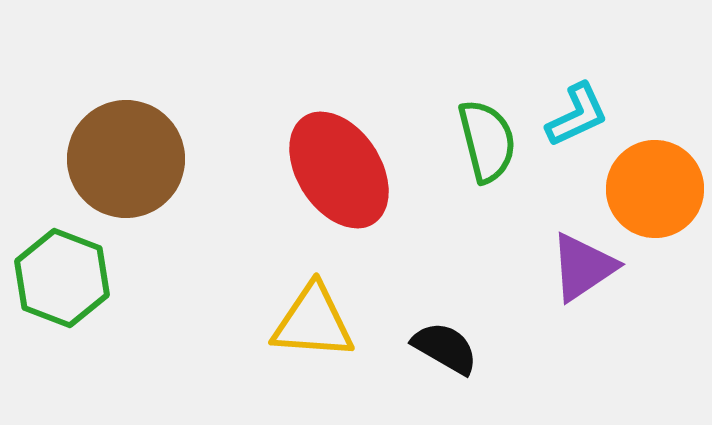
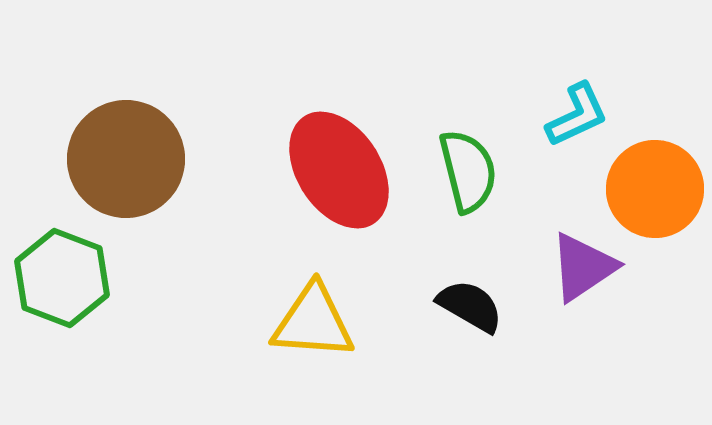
green semicircle: moved 19 px left, 30 px down
black semicircle: moved 25 px right, 42 px up
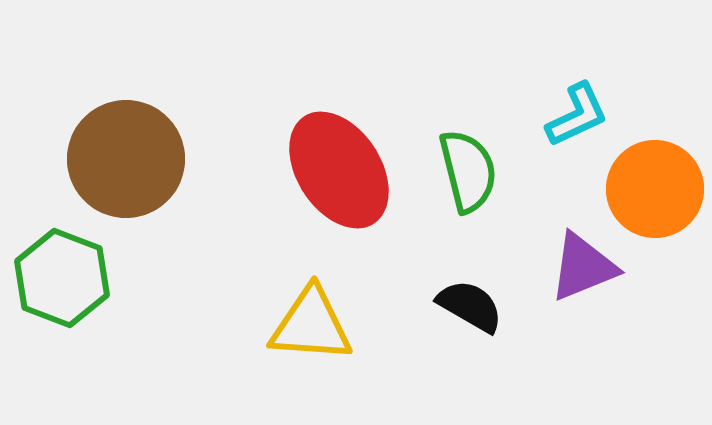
purple triangle: rotated 12 degrees clockwise
yellow triangle: moved 2 px left, 3 px down
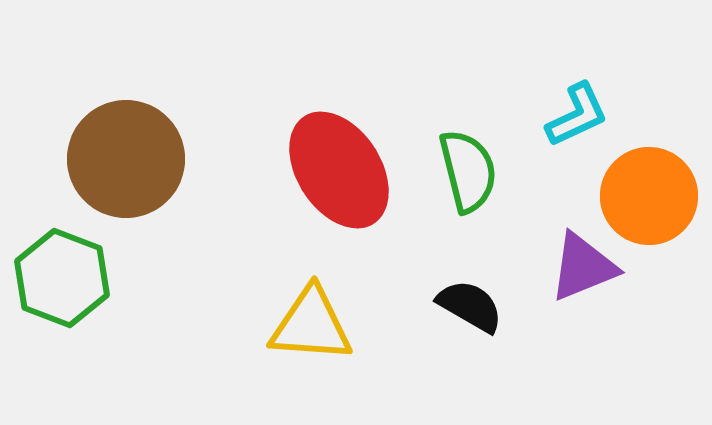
orange circle: moved 6 px left, 7 px down
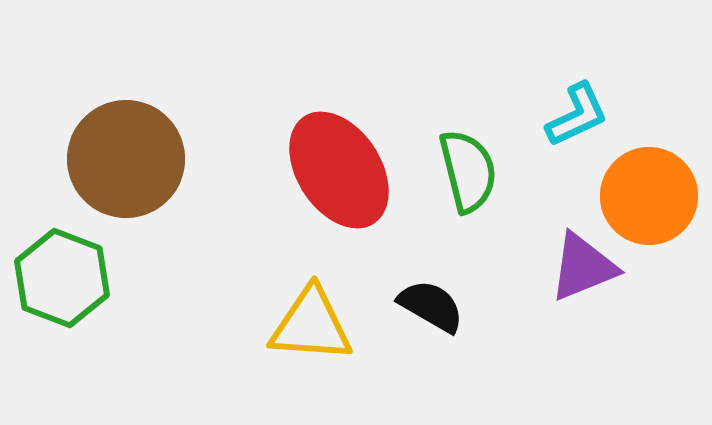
black semicircle: moved 39 px left
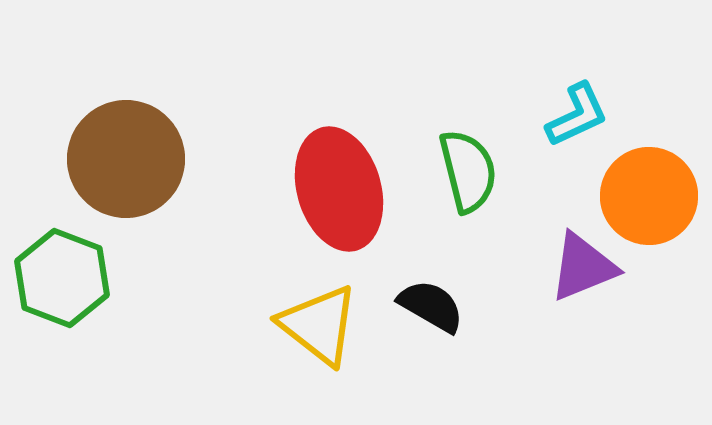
red ellipse: moved 19 px down; rotated 17 degrees clockwise
yellow triangle: moved 8 px right; rotated 34 degrees clockwise
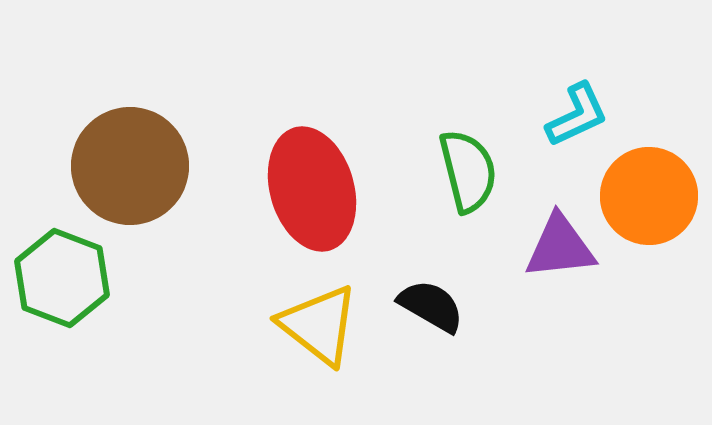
brown circle: moved 4 px right, 7 px down
red ellipse: moved 27 px left
purple triangle: moved 23 px left, 20 px up; rotated 16 degrees clockwise
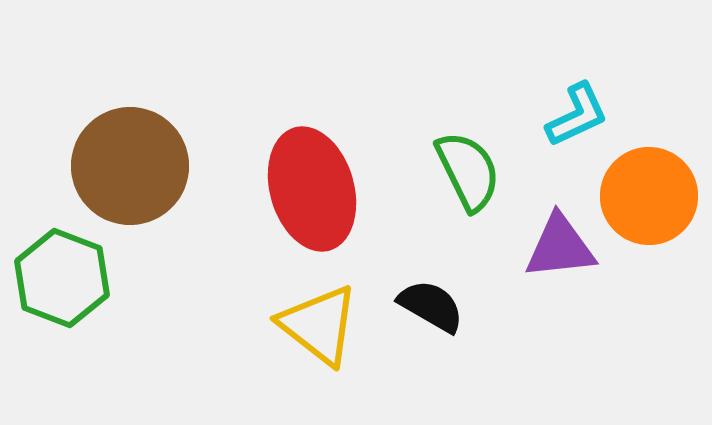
green semicircle: rotated 12 degrees counterclockwise
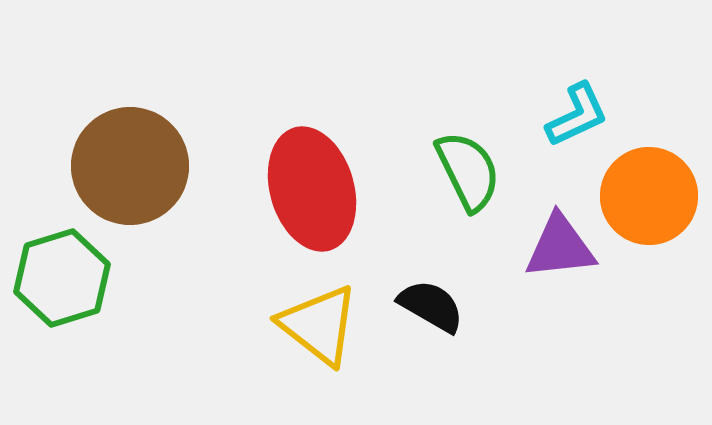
green hexagon: rotated 22 degrees clockwise
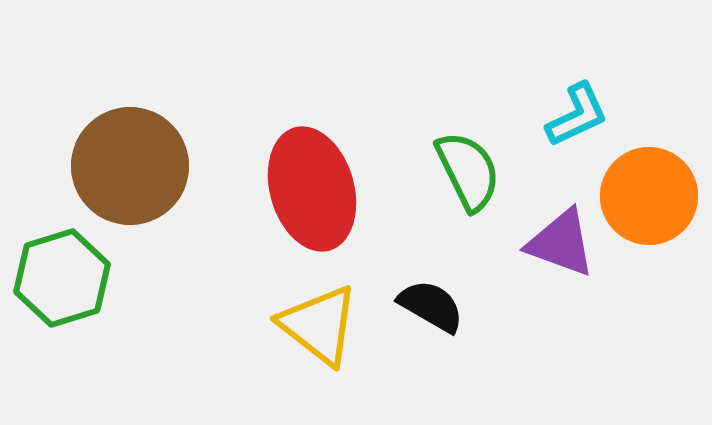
purple triangle: moved 1 px right, 4 px up; rotated 26 degrees clockwise
